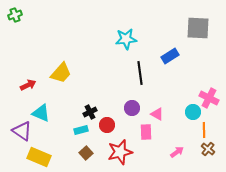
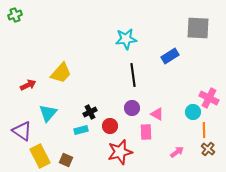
black line: moved 7 px left, 2 px down
cyan triangle: moved 7 px right; rotated 48 degrees clockwise
red circle: moved 3 px right, 1 px down
brown square: moved 20 px left, 7 px down; rotated 24 degrees counterclockwise
yellow rectangle: moved 1 px right, 1 px up; rotated 40 degrees clockwise
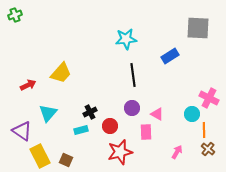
cyan circle: moved 1 px left, 2 px down
pink arrow: rotated 24 degrees counterclockwise
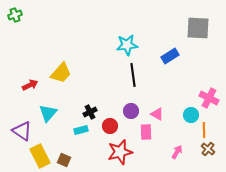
cyan star: moved 1 px right, 6 px down
red arrow: moved 2 px right
purple circle: moved 1 px left, 3 px down
cyan circle: moved 1 px left, 1 px down
brown square: moved 2 px left
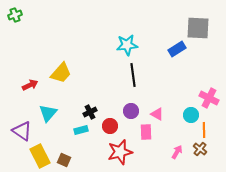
blue rectangle: moved 7 px right, 7 px up
brown cross: moved 8 px left
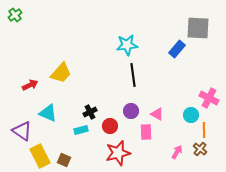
green cross: rotated 16 degrees counterclockwise
blue rectangle: rotated 18 degrees counterclockwise
cyan triangle: rotated 48 degrees counterclockwise
red star: moved 2 px left, 1 px down
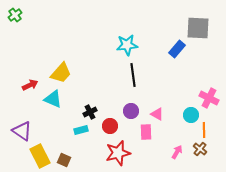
cyan triangle: moved 5 px right, 14 px up
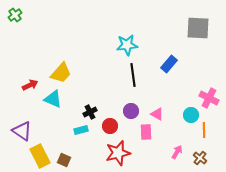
blue rectangle: moved 8 px left, 15 px down
brown cross: moved 9 px down
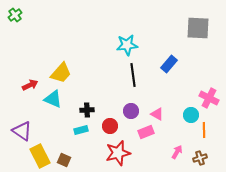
black cross: moved 3 px left, 2 px up; rotated 24 degrees clockwise
pink rectangle: rotated 70 degrees clockwise
brown cross: rotated 32 degrees clockwise
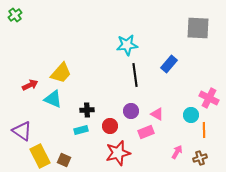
black line: moved 2 px right
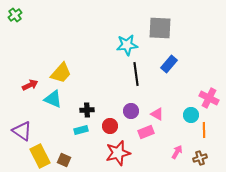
gray square: moved 38 px left
black line: moved 1 px right, 1 px up
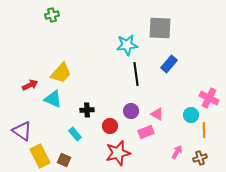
green cross: moved 37 px right; rotated 24 degrees clockwise
cyan rectangle: moved 6 px left, 4 px down; rotated 64 degrees clockwise
